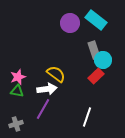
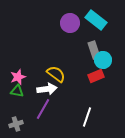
red rectangle: rotated 21 degrees clockwise
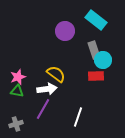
purple circle: moved 5 px left, 8 px down
red rectangle: rotated 21 degrees clockwise
white line: moved 9 px left
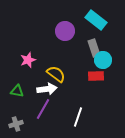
gray rectangle: moved 2 px up
pink star: moved 10 px right, 17 px up
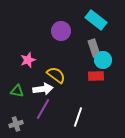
purple circle: moved 4 px left
yellow semicircle: moved 1 px down
white arrow: moved 4 px left
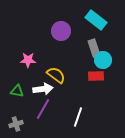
pink star: rotated 21 degrees clockwise
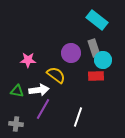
cyan rectangle: moved 1 px right
purple circle: moved 10 px right, 22 px down
white arrow: moved 4 px left, 1 px down
gray cross: rotated 24 degrees clockwise
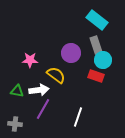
gray rectangle: moved 2 px right, 3 px up
pink star: moved 2 px right
red rectangle: rotated 21 degrees clockwise
gray cross: moved 1 px left
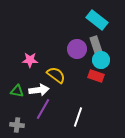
purple circle: moved 6 px right, 4 px up
cyan circle: moved 2 px left
gray cross: moved 2 px right, 1 px down
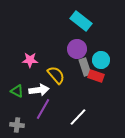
cyan rectangle: moved 16 px left, 1 px down
gray rectangle: moved 11 px left, 22 px down
yellow semicircle: rotated 12 degrees clockwise
green triangle: rotated 16 degrees clockwise
white line: rotated 24 degrees clockwise
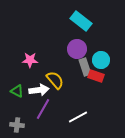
yellow semicircle: moved 1 px left, 5 px down
white line: rotated 18 degrees clockwise
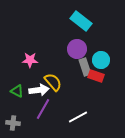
yellow semicircle: moved 2 px left, 2 px down
gray cross: moved 4 px left, 2 px up
